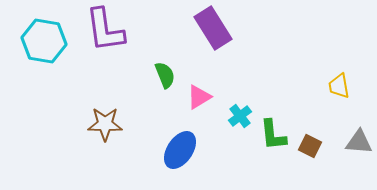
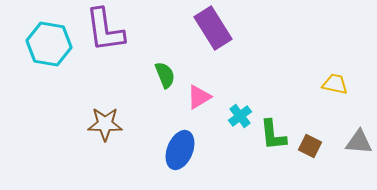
cyan hexagon: moved 5 px right, 3 px down
yellow trapezoid: moved 4 px left, 2 px up; rotated 112 degrees clockwise
blue ellipse: rotated 12 degrees counterclockwise
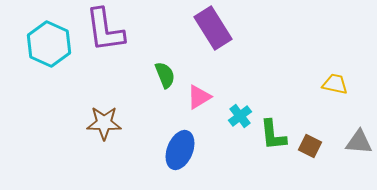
cyan hexagon: rotated 15 degrees clockwise
brown star: moved 1 px left, 1 px up
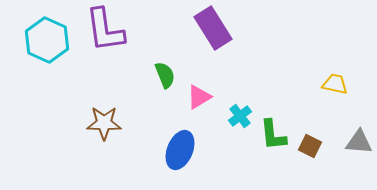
cyan hexagon: moved 2 px left, 4 px up
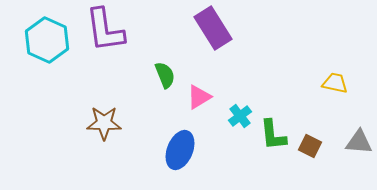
yellow trapezoid: moved 1 px up
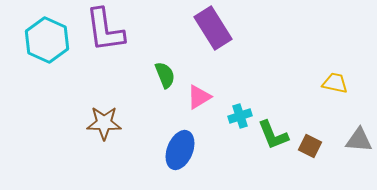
cyan cross: rotated 20 degrees clockwise
green L-shape: rotated 16 degrees counterclockwise
gray triangle: moved 2 px up
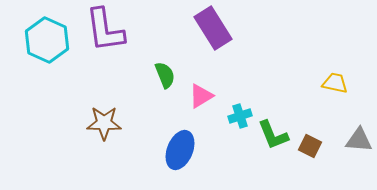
pink triangle: moved 2 px right, 1 px up
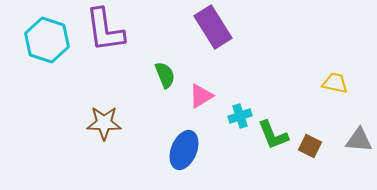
purple rectangle: moved 1 px up
cyan hexagon: rotated 6 degrees counterclockwise
blue ellipse: moved 4 px right
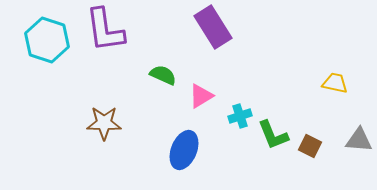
green semicircle: moved 2 px left; rotated 44 degrees counterclockwise
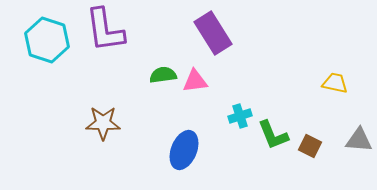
purple rectangle: moved 6 px down
green semicircle: rotated 32 degrees counterclockwise
pink triangle: moved 6 px left, 15 px up; rotated 24 degrees clockwise
brown star: moved 1 px left
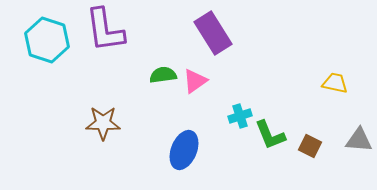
pink triangle: rotated 28 degrees counterclockwise
green L-shape: moved 3 px left
